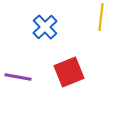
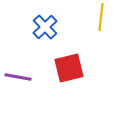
red square: moved 4 px up; rotated 8 degrees clockwise
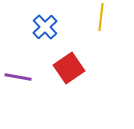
red square: rotated 20 degrees counterclockwise
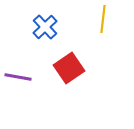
yellow line: moved 2 px right, 2 px down
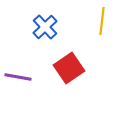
yellow line: moved 1 px left, 2 px down
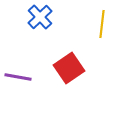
yellow line: moved 3 px down
blue cross: moved 5 px left, 10 px up
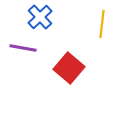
red square: rotated 16 degrees counterclockwise
purple line: moved 5 px right, 29 px up
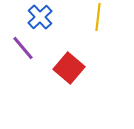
yellow line: moved 4 px left, 7 px up
purple line: rotated 40 degrees clockwise
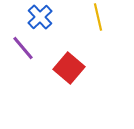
yellow line: rotated 20 degrees counterclockwise
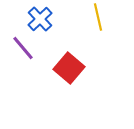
blue cross: moved 2 px down
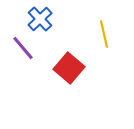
yellow line: moved 6 px right, 17 px down
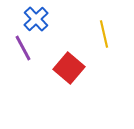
blue cross: moved 4 px left
purple line: rotated 12 degrees clockwise
